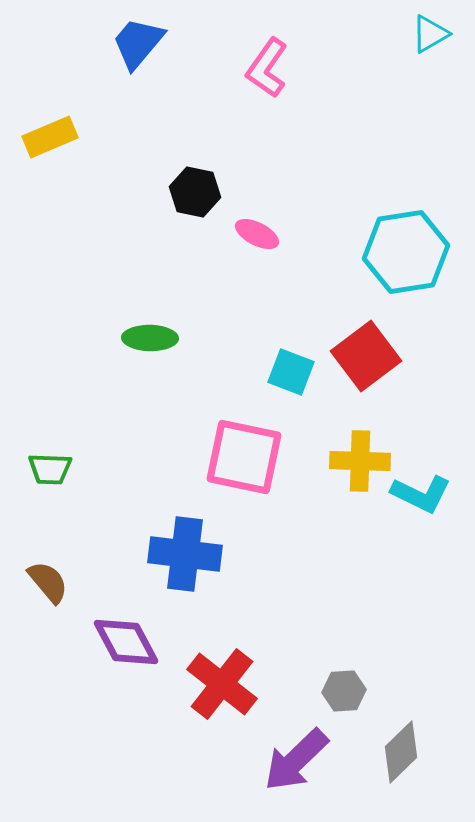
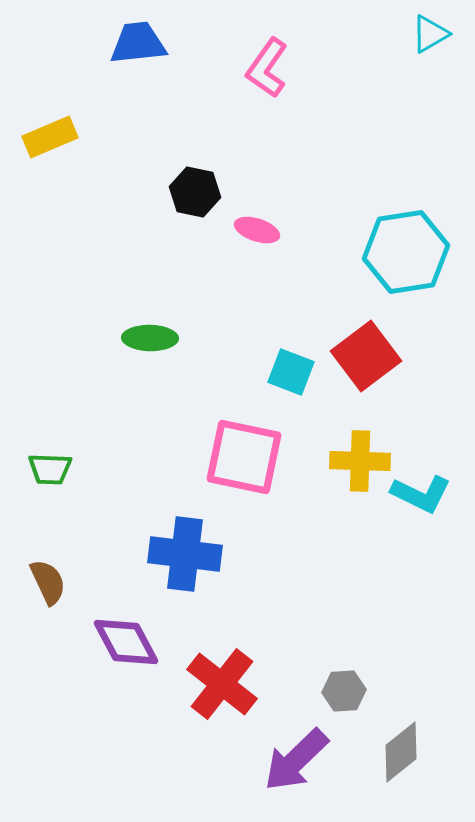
blue trapezoid: rotated 44 degrees clockwise
pink ellipse: moved 4 px up; rotated 9 degrees counterclockwise
brown semicircle: rotated 15 degrees clockwise
gray diamond: rotated 6 degrees clockwise
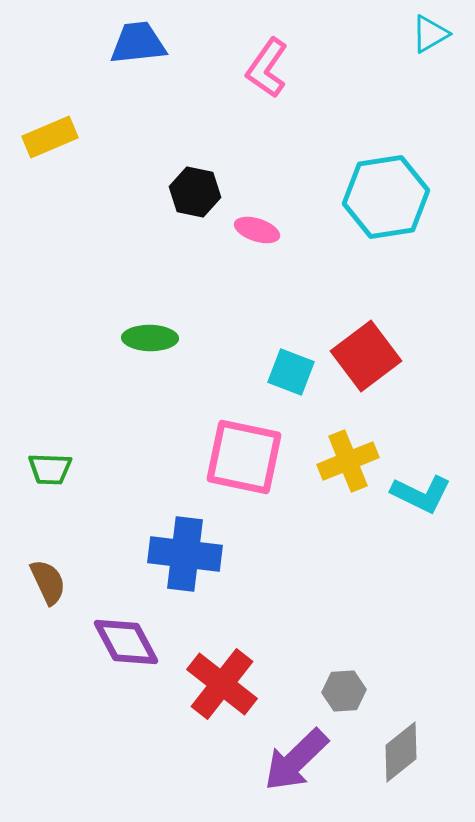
cyan hexagon: moved 20 px left, 55 px up
yellow cross: moved 12 px left; rotated 24 degrees counterclockwise
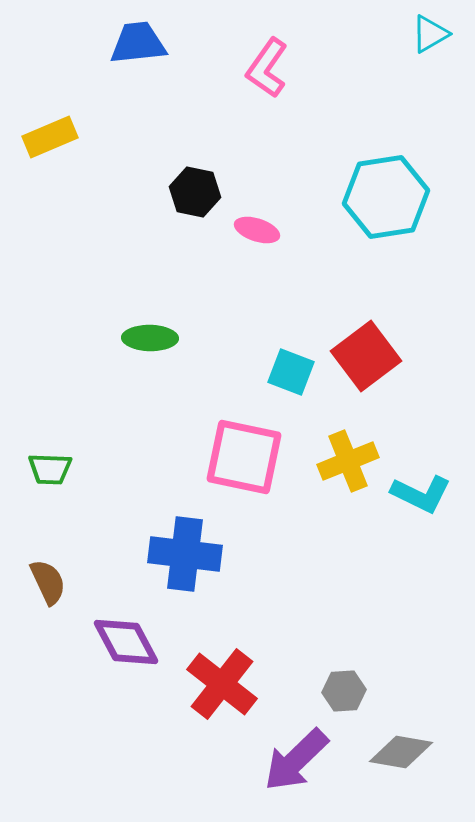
gray diamond: rotated 48 degrees clockwise
